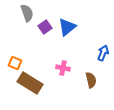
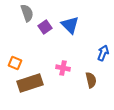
blue triangle: moved 3 px right, 2 px up; rotated 36 degrees counterclockwise
brown rectangle: rotated 50 degrees counterclockwise
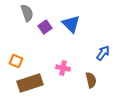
blue triangle: moved 1 px right, 1 px up
blue arrow: rotated 14 degrees clockwise
orange square: moved 1 px right, 2 px up
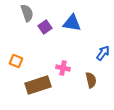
blue triangle: moved 1 px right, 1 px up; rotated 36 degrees counterclockwise
brown rectangle: moved 8 px right, 2 px down
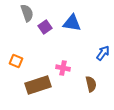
brown semicircle: moved 4 px down
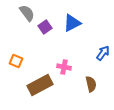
gray semicircle: rotated 18 degrees counterclockwise
blue triangle: rotated 36 degrees counterclockwise
pink cross: moved 1 px right, 1 px up
brown rectangle: moved 2 px right; rotated 10 degrees counterclockwise
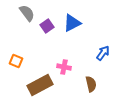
purple square: moved 2 px right, 1 px up
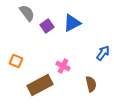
pink cross: moved 1 px left, 1 px up; rotated 16 degrees clockwise
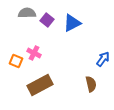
gray semicircle: rotated 54 degrees counterclockwise
purple square: moved 6 px up; rotated 16 degrees counterclockwise
blue arrow: moved 6 px down
pink cross: moved 29 px left, 13 px up
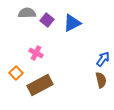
pink cross: moved 2 px right
orange square: moved 12 px down; rotated 24 degrees clockwise
brown semicircle: moved 10 px right, 4 px up
